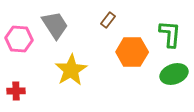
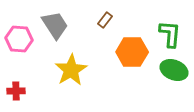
brown rectangle: moved 3 px left
green ellipse: moved 4 px up; rotated 40 degrees clockwise
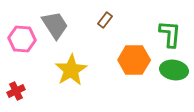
pink hexagon: moved 3 px right
orange hexagon: moved 2 px right, 8 px down
green ellipse: rotated 12 degrees counterclockwise
red cross: rotated 24 degrees counterclockwise
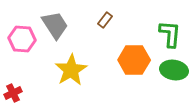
red cross: moved 3 px left, 2 px down
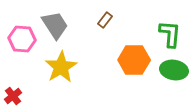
yellow star: moved 10 px left, 3 px up
red cross: moved 3 px down; rotated 12 degrees counterclockwise
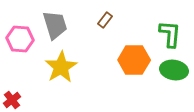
gray trapezoid: rotated 16 degrees clockwise
pink hexagon: moved 2 px left
red cross: moved 1 px left, 4 px down
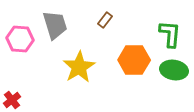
yellow star: moved 18 px right
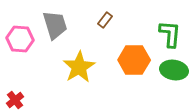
red cross: moved 3 px right
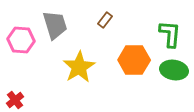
pink hexagon: moved 1 px right, 1 px down
